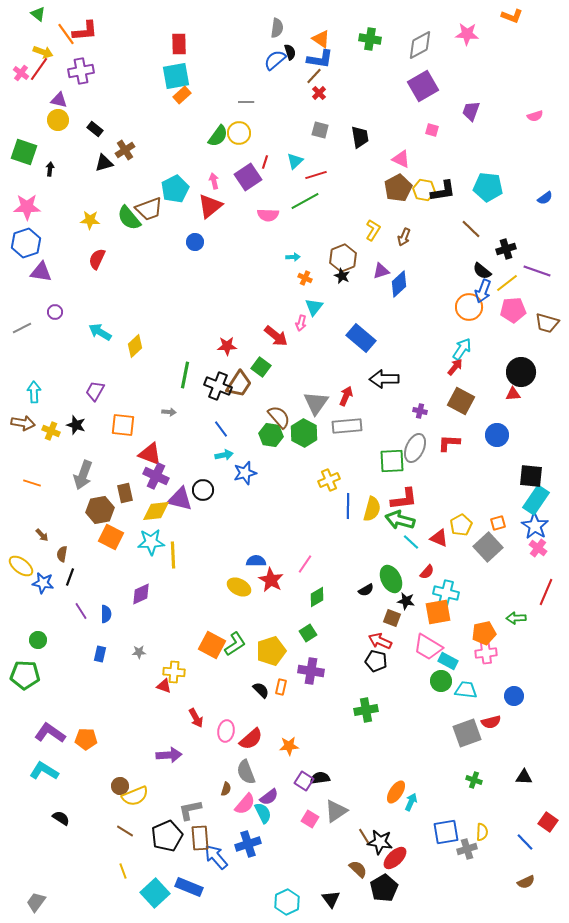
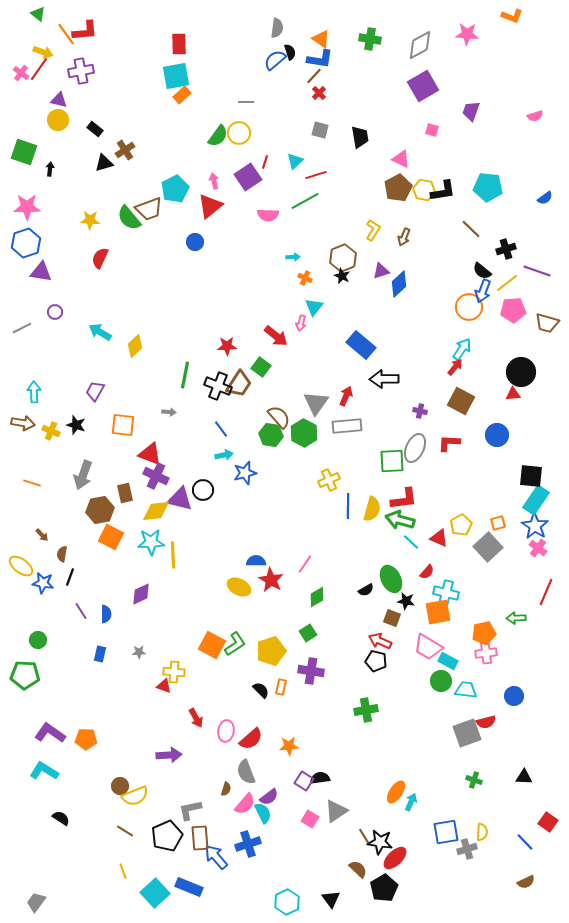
red semicircle at (97, 259): moved 3 px right, 1 px up
blue rectangle at (361, 338): moved 7 px down
red semicircle at (491, 722): moved 5 px left
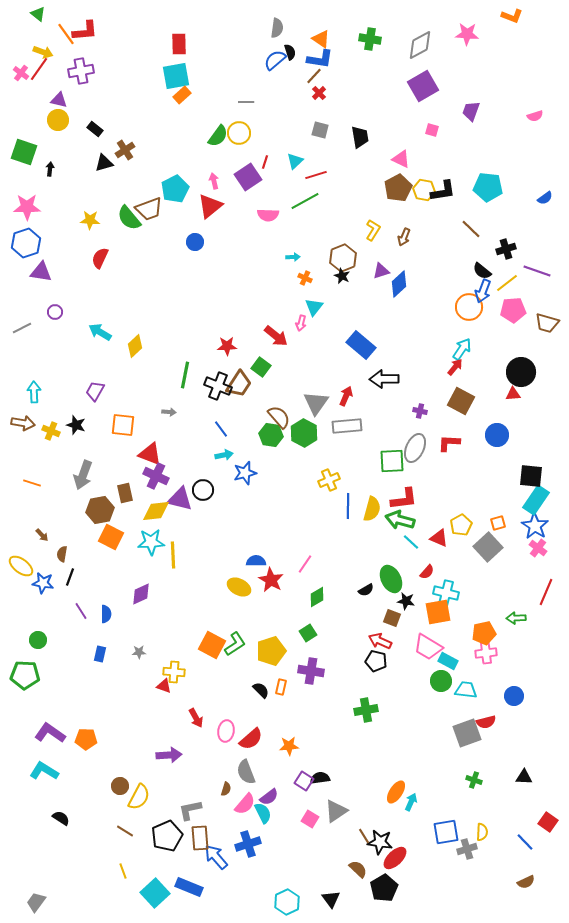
yellow semicircle at (135, 796): moved 4 px right, 1 px down; rotated 40 degrees counterclockwise
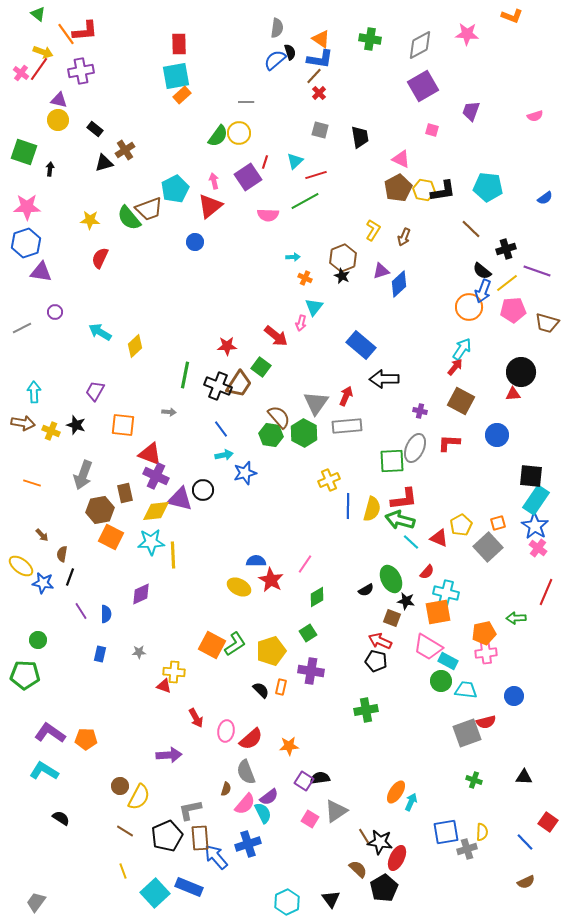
red ellipse at (395, 858): moved 2 px right; rotated 20 degrees counterclockwise
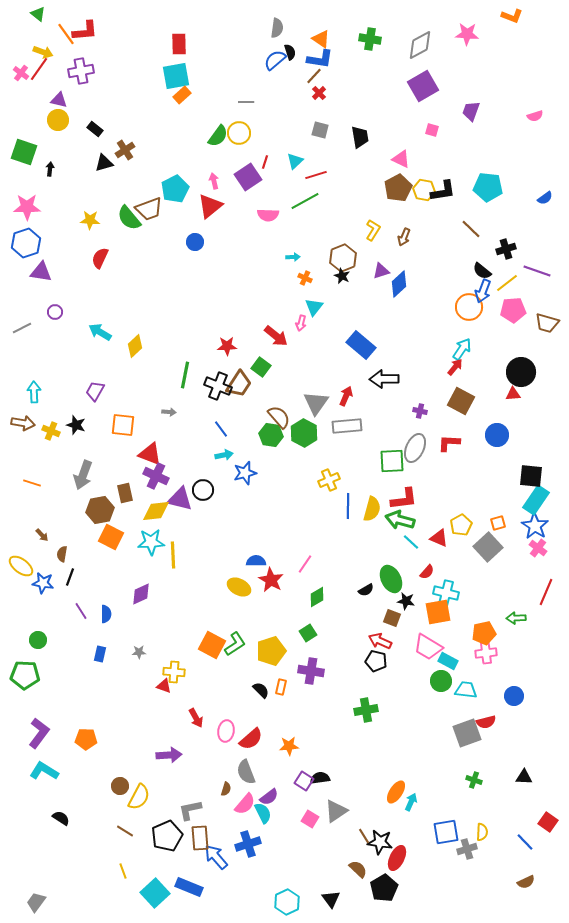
purple L-shape at (50, 733): moved 11 px left; rotated 92 degrees clockwise
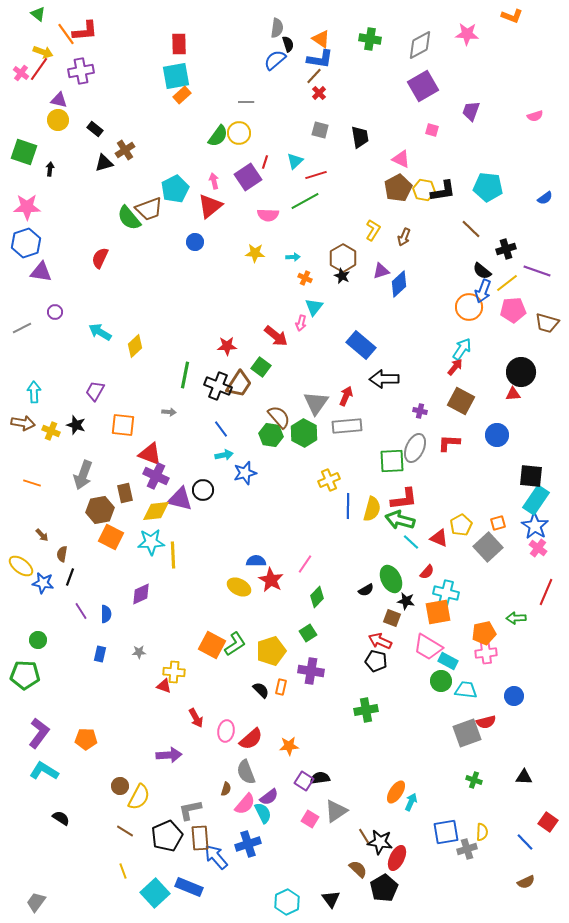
black semicircle at (290, 52): moved 2 px left, 8 px up
yellow star at (90, 220): moved 165 px right, 33 px down
brown hexagon at (343, 258): rotated 8 degrees counterclockwise
green diamond at (317, 597): rotated 15 degrees counterclockwise
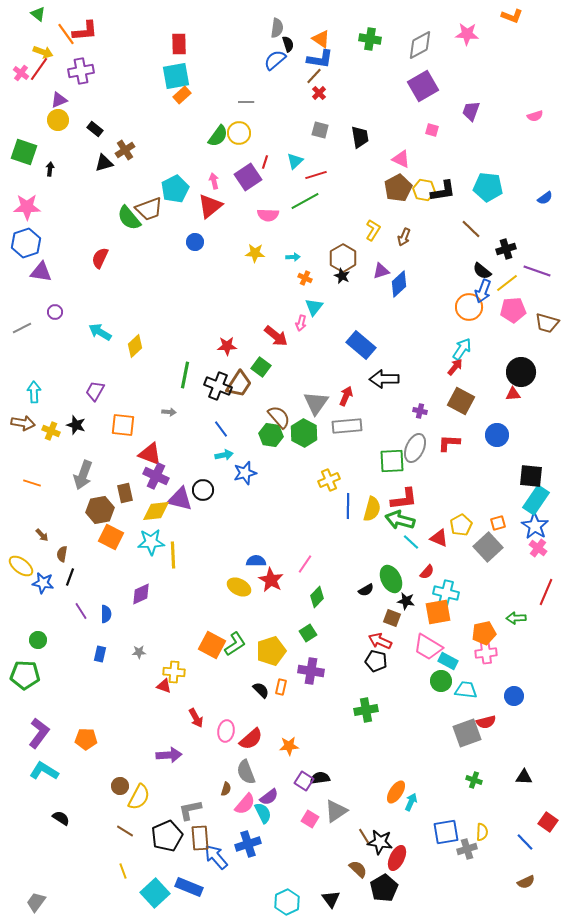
purple triangle at (59, 100): rotated 36 degrees counterclockwise
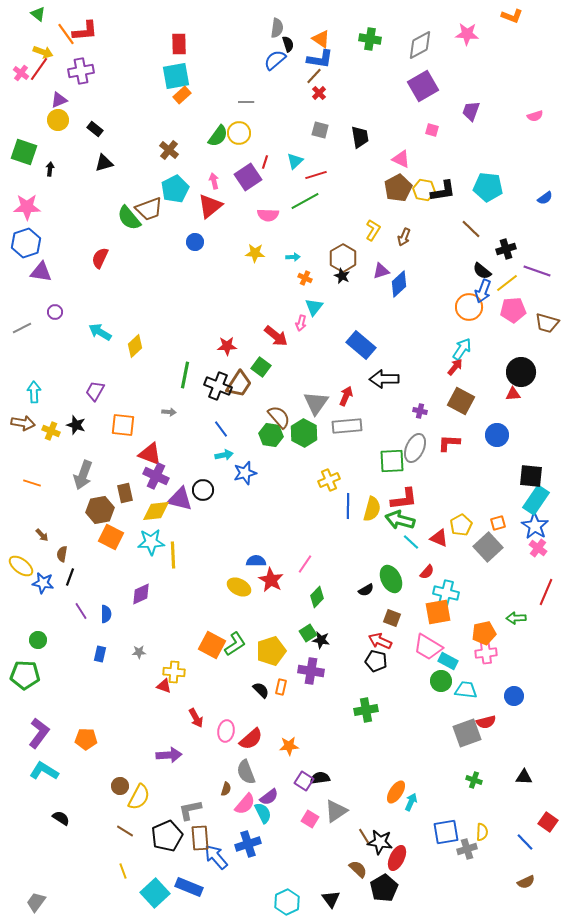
brown cross at (125, 150): moved 44 px right; rotated 18 degrees counterclockwise
black star at (406, 601): moved 85 px left, 39 px down
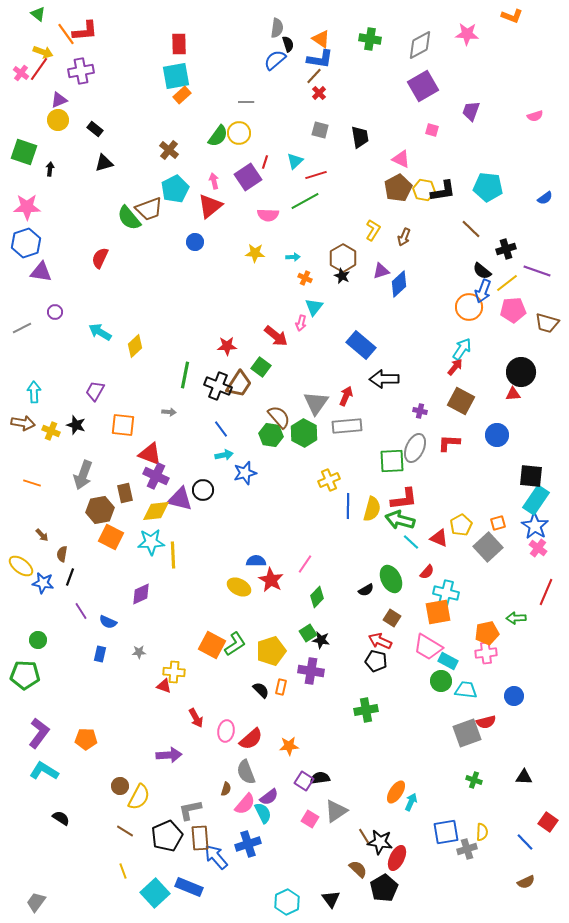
blue semicircle at (106, 614): moved 2 px right, 8 px down; rotated 114 degrees clockwise
brown square at (392, 618): rotated 12 degrees clockwise
orange pentagon at (484, 633): moved 3 px right
